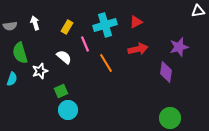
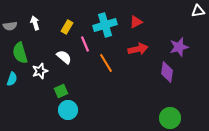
purple diamond: moved 1 px right
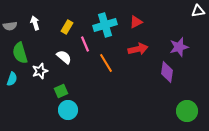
green circle: moved 17 px right, 7 px up
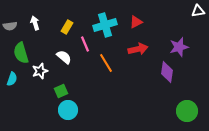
green semicircle: moved 1 px right
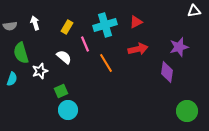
white triangle: moved 4 px left
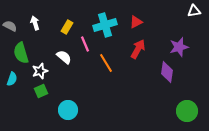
gray semicircle: rotated 144 degrees counterclockwise
red arrow: rotated 48 degrees counterclockwise
green square: moved 20 px left
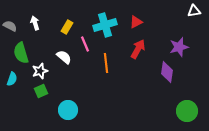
orange line: rotated 24 degrees clockwise
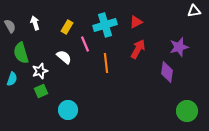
gray semicircle: rotated 32 degrees clockwise
